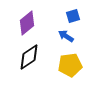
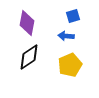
purple diamond: rotated 40 degrees counterclockwise
blue arrow: rotated 28 degrees counterclockwise
yellow pentagon: rotated 15 degrees counterclockwise
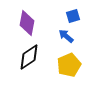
blue arrow: rotated 35 degrees clockwise
yellow pentagon: moved 1 px left
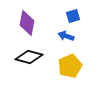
blue arrow: rotated 21 degrees counterclockwise
black diamond: rotated 48 degrees clockwise
yellow pentagon: moved 1 px right, 1 px down
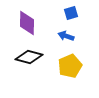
blue square: moved 2 px left, 3 px up
purple diamond: rotated 10 degrees counterclockwise
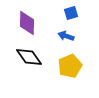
black diamond: rotated 40 degrees clockwise
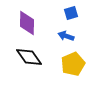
yellow pentagon: moved 3 px right, 2 px up
